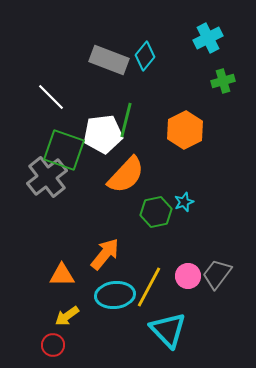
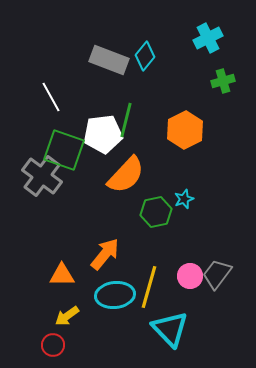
white line: rotated 16 degrees clockwise
gray cross: moved 5 px left, 1 px up; rotated 15 degrees counterclockwise
cyan star: moved 3 px up
pink circle: moved 2 px right
yellow line: rotated 12 degrees counterclockwise
cyan triangle: moved 2 px right, 1 px up
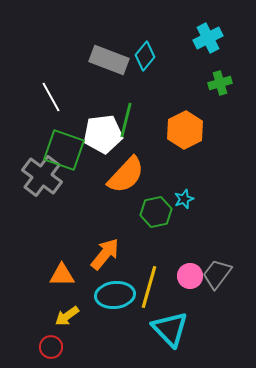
green cross: moved 3 px left, 2 px down
red circle: moved 2 px left, 2 px down
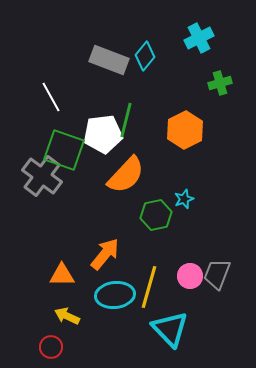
cyan cross: moved 9 px left
green hexagon: moved 3 px down
gray trapezoid: rotated 16 degrees counterclockwise
yellow arrow: rotated 60 degrees clockwise
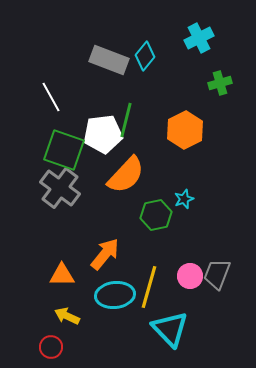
gray cross: moved 18 px right, 12 px down
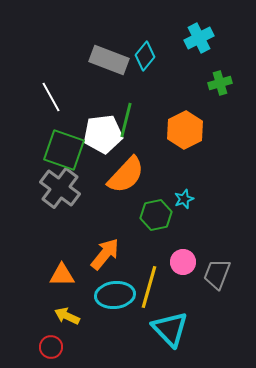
pink circle: moved 7 px left, 14 px up
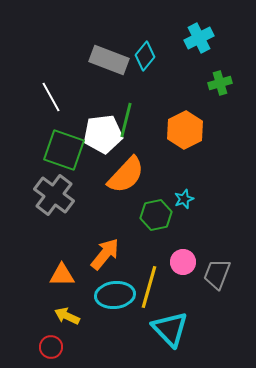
gray cross: moved 6 px left, 7 px down
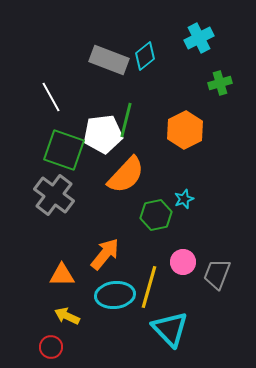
cyan diamond: rotated 12 degrees clockwise
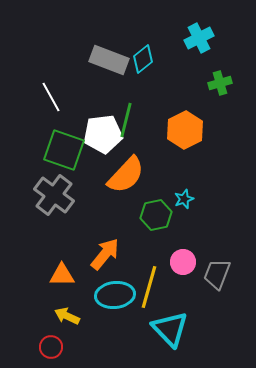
cyan diamond: moved 2 px left, 3 px down
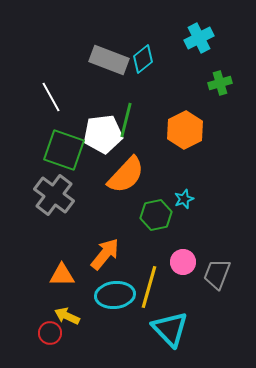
red circle: moved 1 px left, 14 px up
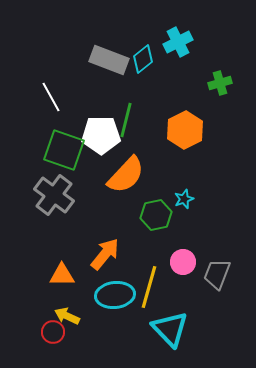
cyan cross: moved 21 px left, 4 px down
white pentagon: moved 2 px left, 1 px down; rotated 6 degrees clockwise
red circle: moved 3 px right, 1 px up
